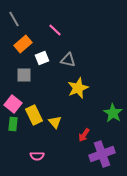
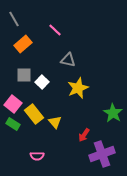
white square: moved 24 px down; rotated 24 degrees counterclockwise
yellow rectangle: moved 1 px up; rotated 12 degrees counterclockwise
green rectangle: rotated 64 degrees counterclockwise
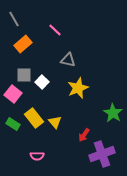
pink square: moved 10 px up
yellow rectangle: moved 4 px down
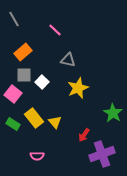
orange rectangle: moved 8 px down
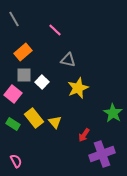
pink semicircle: moved 21 px left, 5 px down; rotated 120 degrees counterclockwise
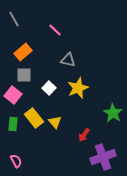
white square: moved 7 px right, 6 px down
pink square: moved 1 px down
green rectangle: rotated 64 degrees clockwise
purple cross: moved 1 px right, 3 px down
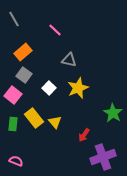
gray triangle: moved 1 px right
gray square: rotated 35 degrees clockwise
pink semicircle: rotated 40 degrees counterclockwise
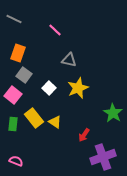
gray line: rotated 35 degrees counterclockwise
orange rectangle: moved 5 px left, 1 px down; rotated 30 degrees counterclockwise
yellow triangle: rotated 16 degrees counterclockwise
